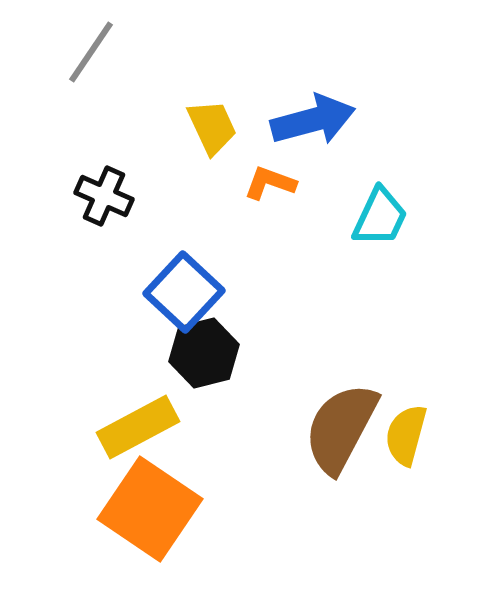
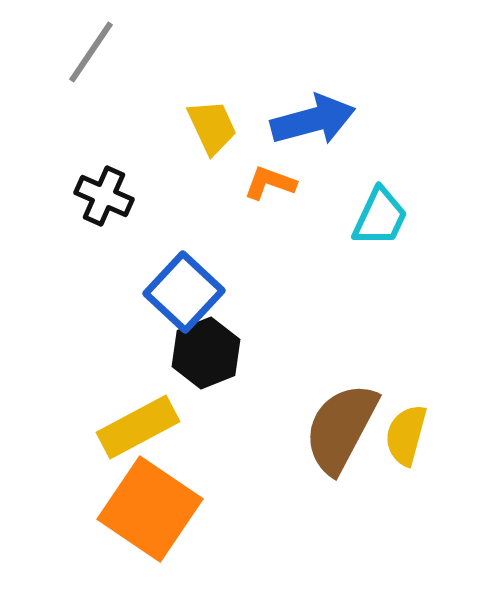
black hexagon: moved 2 px right; rotated 8 degrees counterclockwise
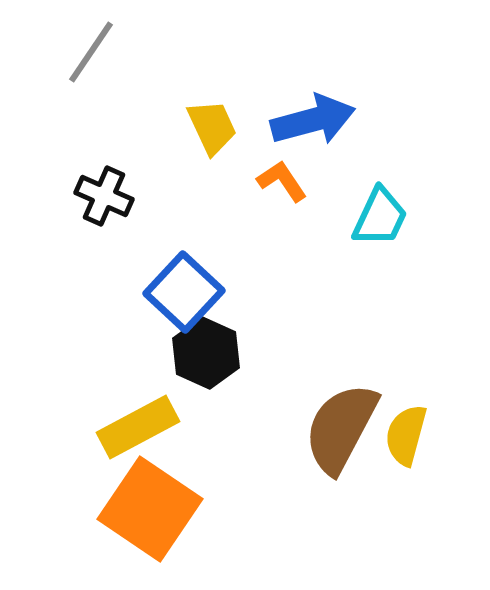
orange L-shape: moved 12 px right, 2 px up; rotated 36 degrees clockwise
black hexagon: rotated 14 degrees counterclockwise
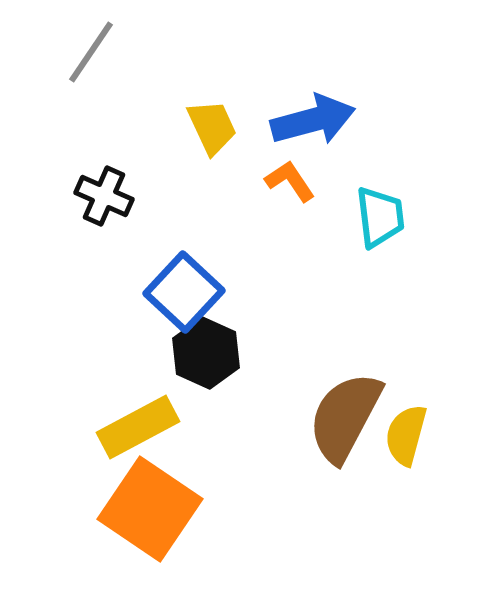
orange L-shape: moved 8 px right
cyan trapezoid: rotated 32 degrees counterclockwise
brown semicircle: moved 4 px right, 11 px up
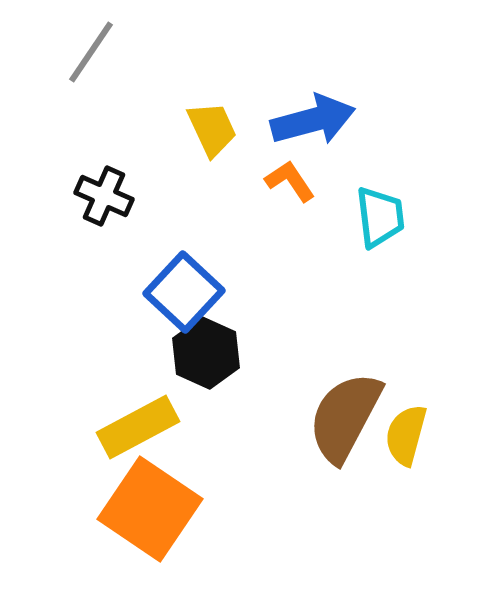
yellow trapezoid: moved 2 px down
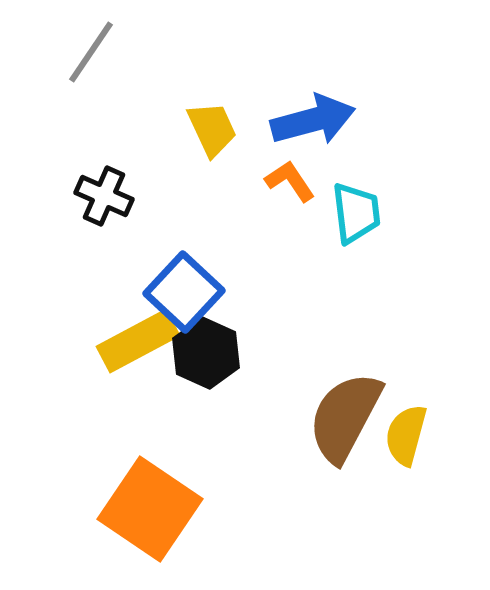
cyan trapezoid: moved 24 px left, 4 px up
yellow rectangle: moved 86 px up
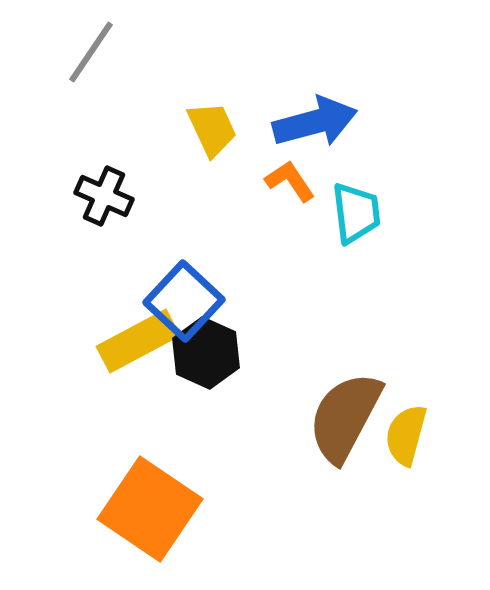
blue arrow: moved 2 px right, 2 px down
blue square: moved 9 px down
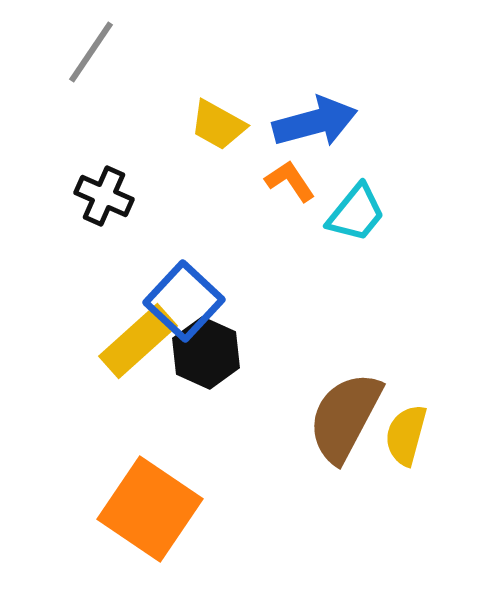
yellow trapezoid: moved 6 px right, 4 px up; rotated 144 degrees clockwise
cyan trapezoid: rotated 46 degrees clockwise
yellow rectangle: rotated 14 degrees counterclockwise
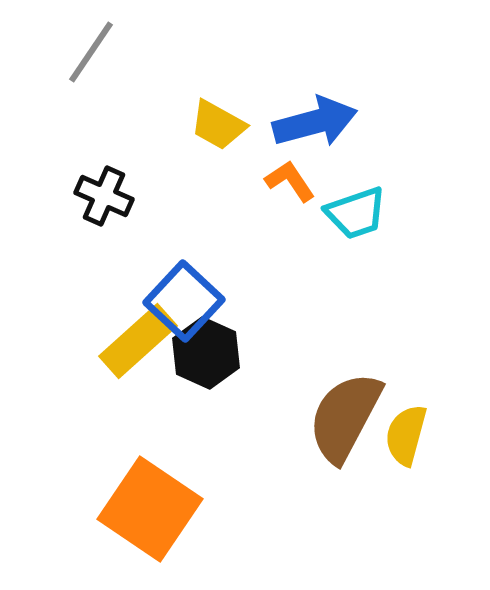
cyan trapezoid: rotated 32 degrees clockwise
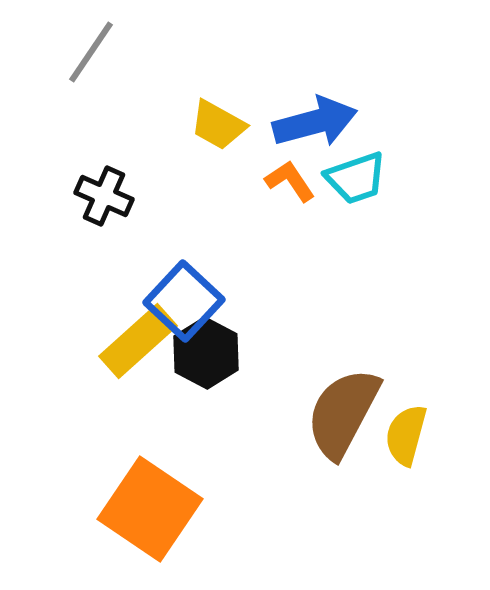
cyan trapezoid: moved 35 px up
black hexagon: rotated 4 degrees clockwise
brown semicircle: moved 2 px left, 4 px up
